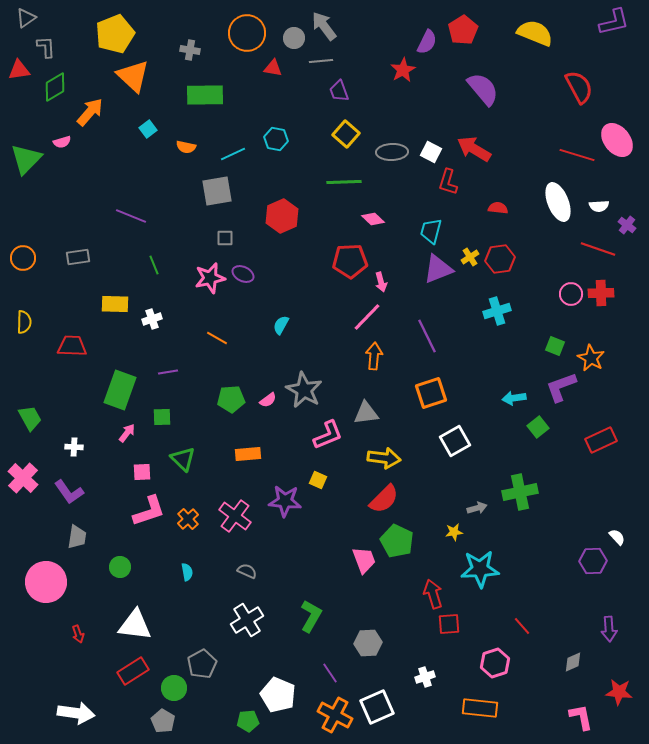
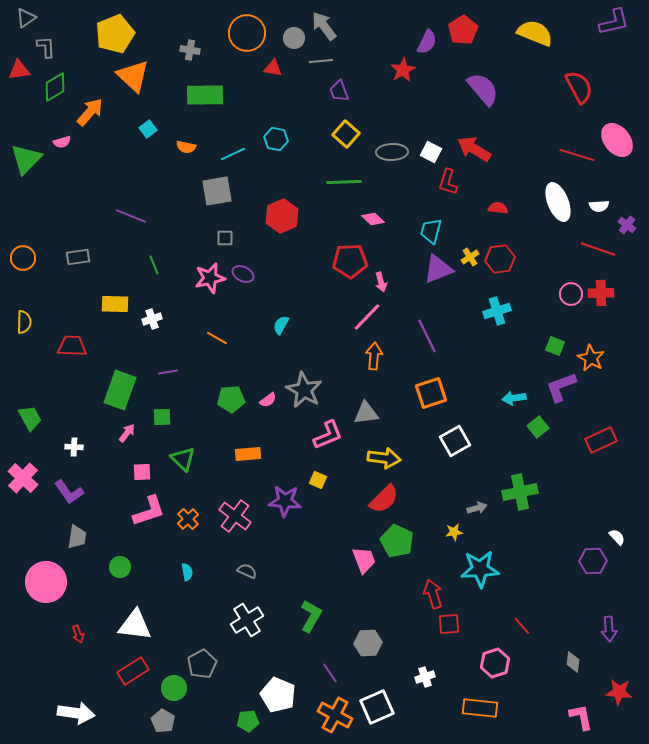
gray diamond at (573, 662): rotated 60 degrees counterclockwise
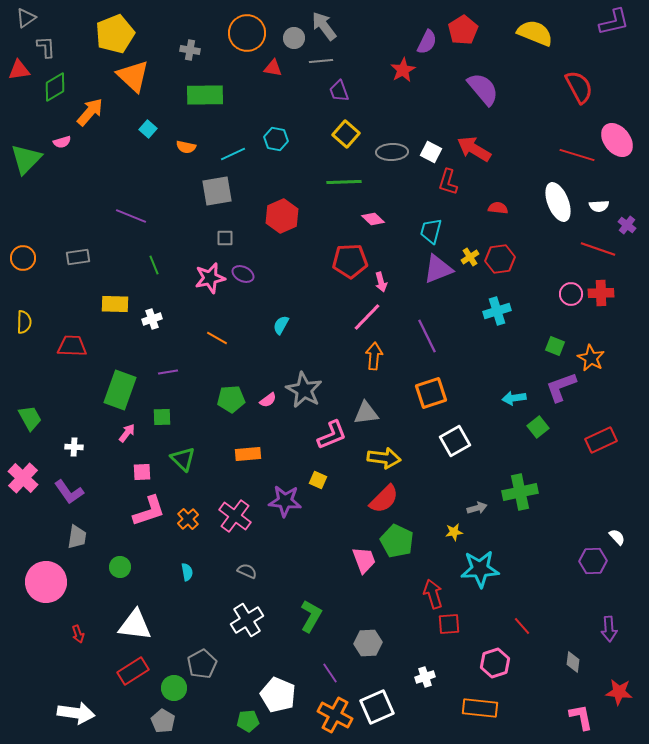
cyan square at (148, 129): rotated 12 degrees counterclockwise
pink L-shape at (328, 435): moved 4 px right
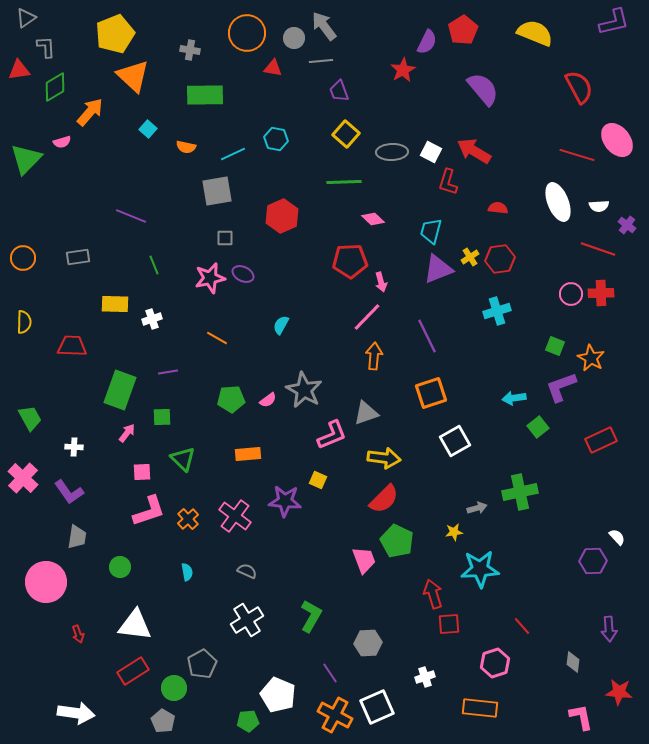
red arrow at (474, 149): moved 2 px down
gray triangle at (366, 413): rotated 12 degrees counterclockwise
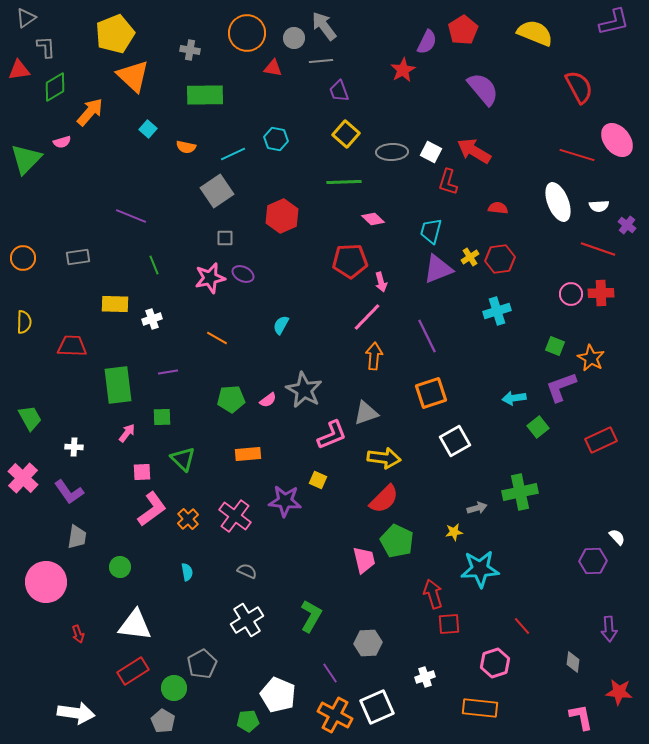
gray square at (217, 191): rotated 24 degrees counterclockwise
green rectangle at (120, 390): moved 2 px left, 5 px up; rotated 27 degrees counterclockwise
pink L-shape at (149, 511): moved 3 px right, 2 px up; rotated 18 degrees counterclockwise
pink trapezoid at (364, 560): rotated 8 degrees clockwise
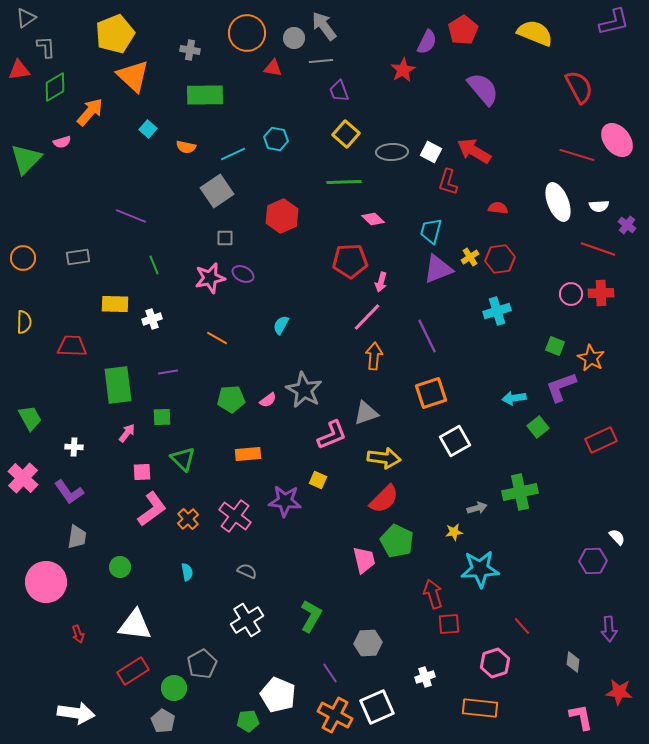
pink arrow at (381, 282): rotated 30 degrees clockwise
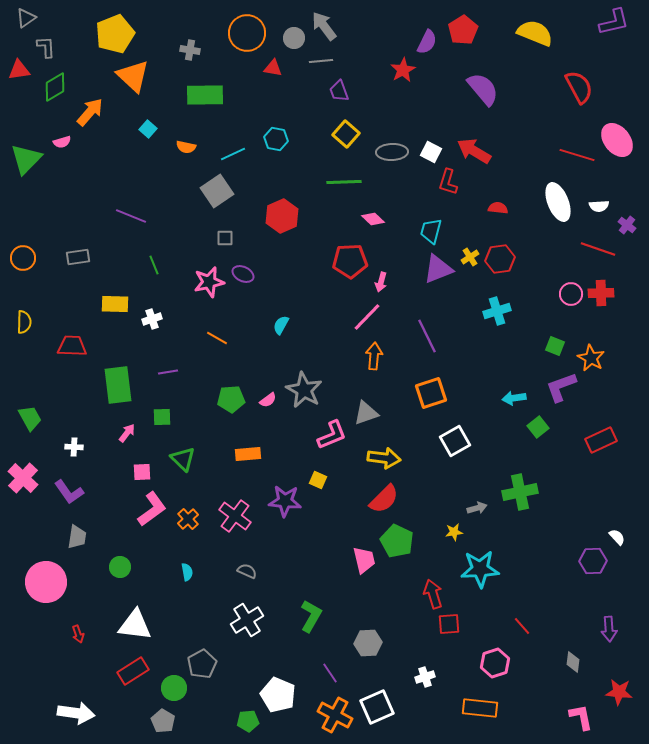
pink star at (210, 278): moved 1 px left, 4 px down
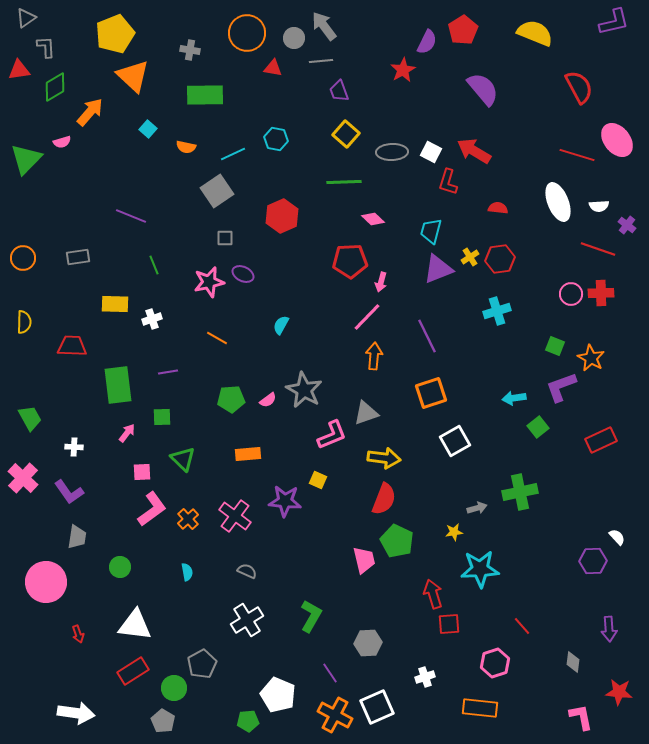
red semicircle at (384, 499): rotated 24 degrees counterclockwise
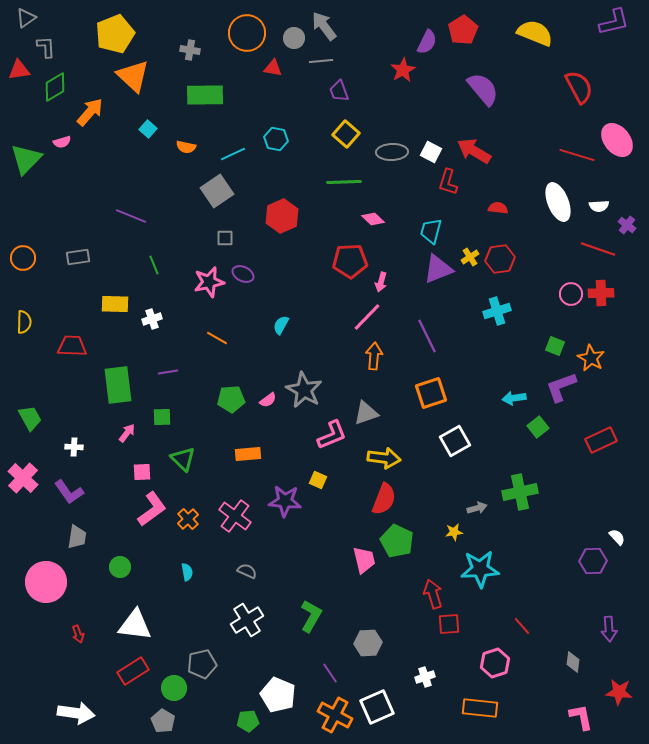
gray pentagon at (202, 664): rotated 16 degrees clockwise
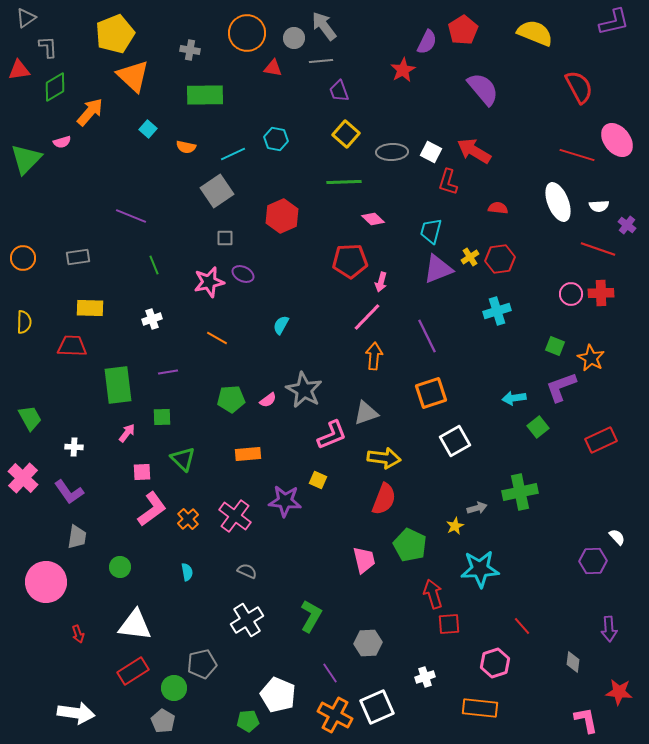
gray L-shape at (46, 47): moved 2 px right
yellow rectangle at (115, 304): moved 25 px left, 4 px down
yellow star at (454, 532): moved 1 px right, 6 px up; rotated 18 degrees counterclockwise
green pentagon at (397, 541): moved 13 px right, 4 px down
pink L-shape at (581, 717): moved 5 px right, 3 px down
